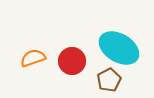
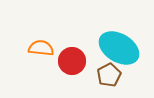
orange semicircle: moved 8 px right, 10 px up; rotated 25 degrees clockwise
brown pentagon: moved 5 px up
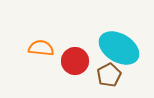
red circle: moved 3 px right
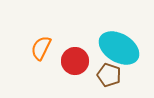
orange semicircle: rotated 70 degrees counterclockwise
brown pentagon: rotated 25 degrees counterclockwise
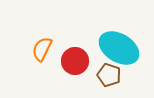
orange semicircle: moved 1 px right, 1 px down
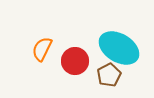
brown pentagon: rotated 25 degrees clockwise
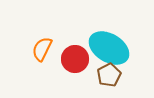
cyan ellipse: moved 10 px left
red circle: moved 2 px up
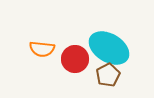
orange semicircle: rotated 110 degrees counterclockwise
brown pentagon: moved 1 px left
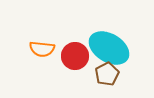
red circle: moved 3 px up
brown pentagon: moved 1 px left, 1 px up
